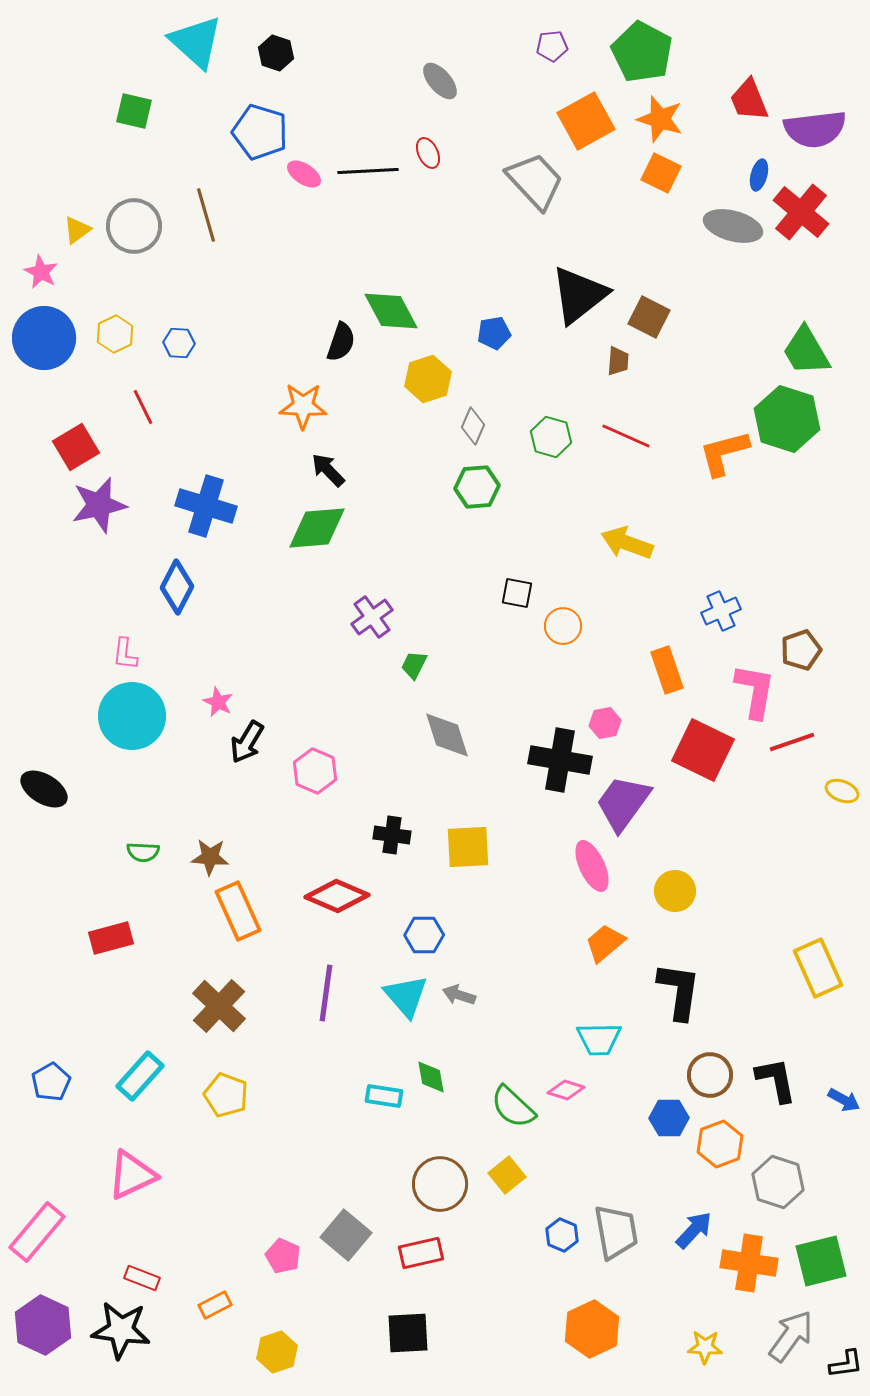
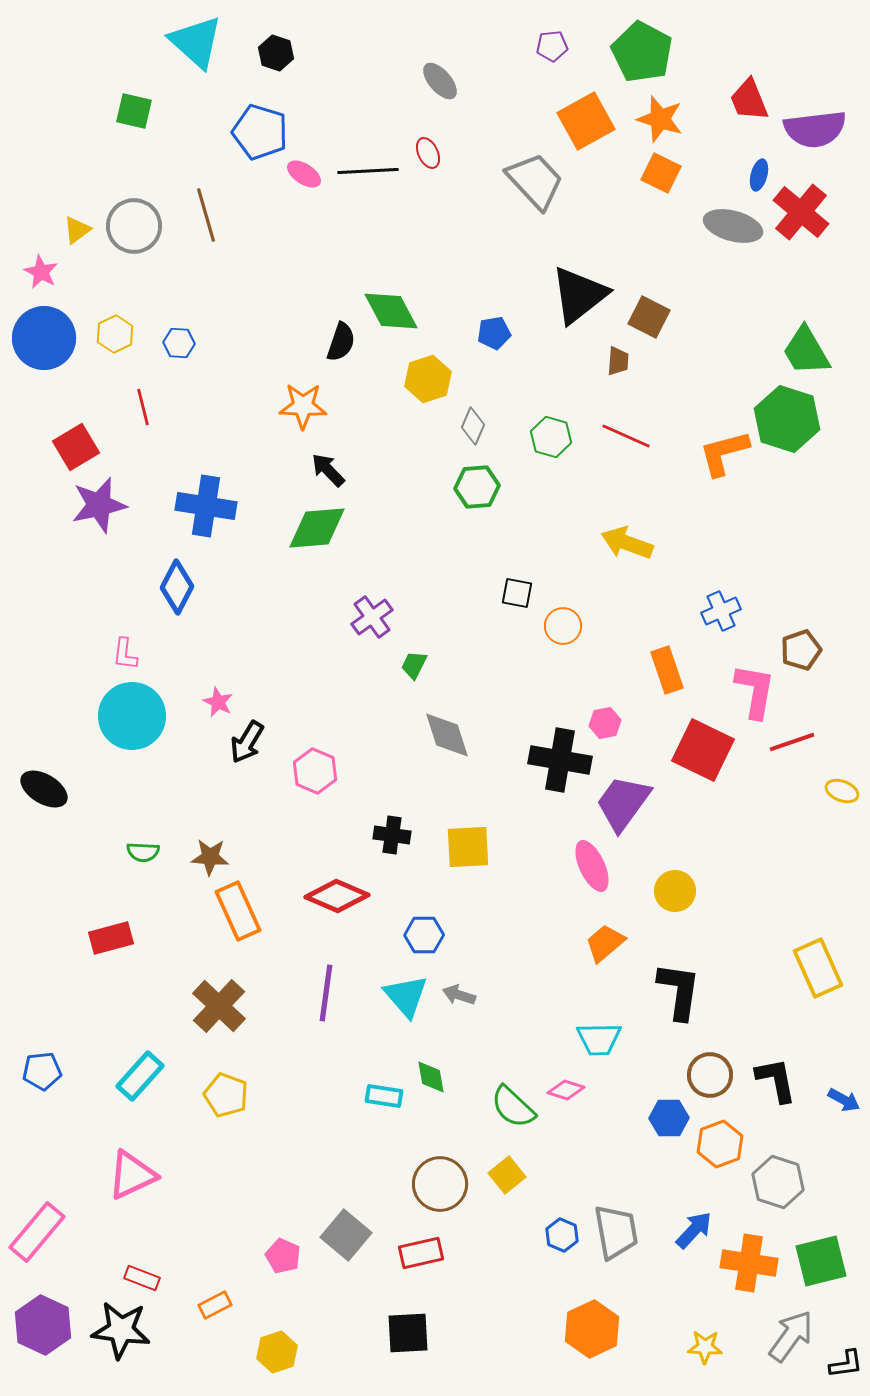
red line at (143, 407): rotated 12 degrees clockwise
blue cross at (206, 506): rotated 8 degrees counterclockwise
blue pentagon at (51, 1082): moved 9 px left, 11 px up; rotated 24 degrees clockwise
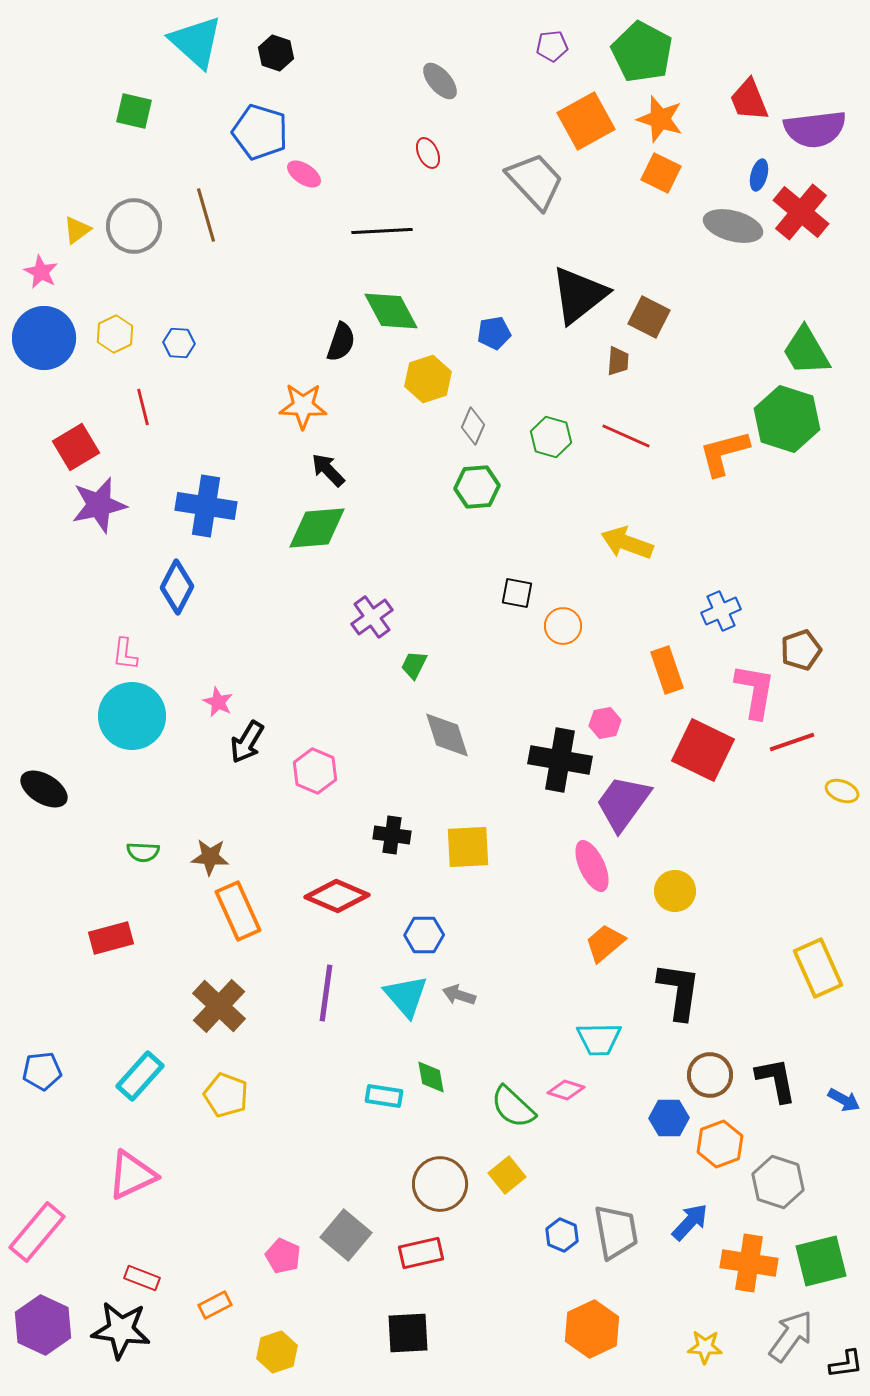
black line at (368, 171): moved 14 px right, 60 px down
blue arrow at (694, 1230): moved 4 px left, 8 px up
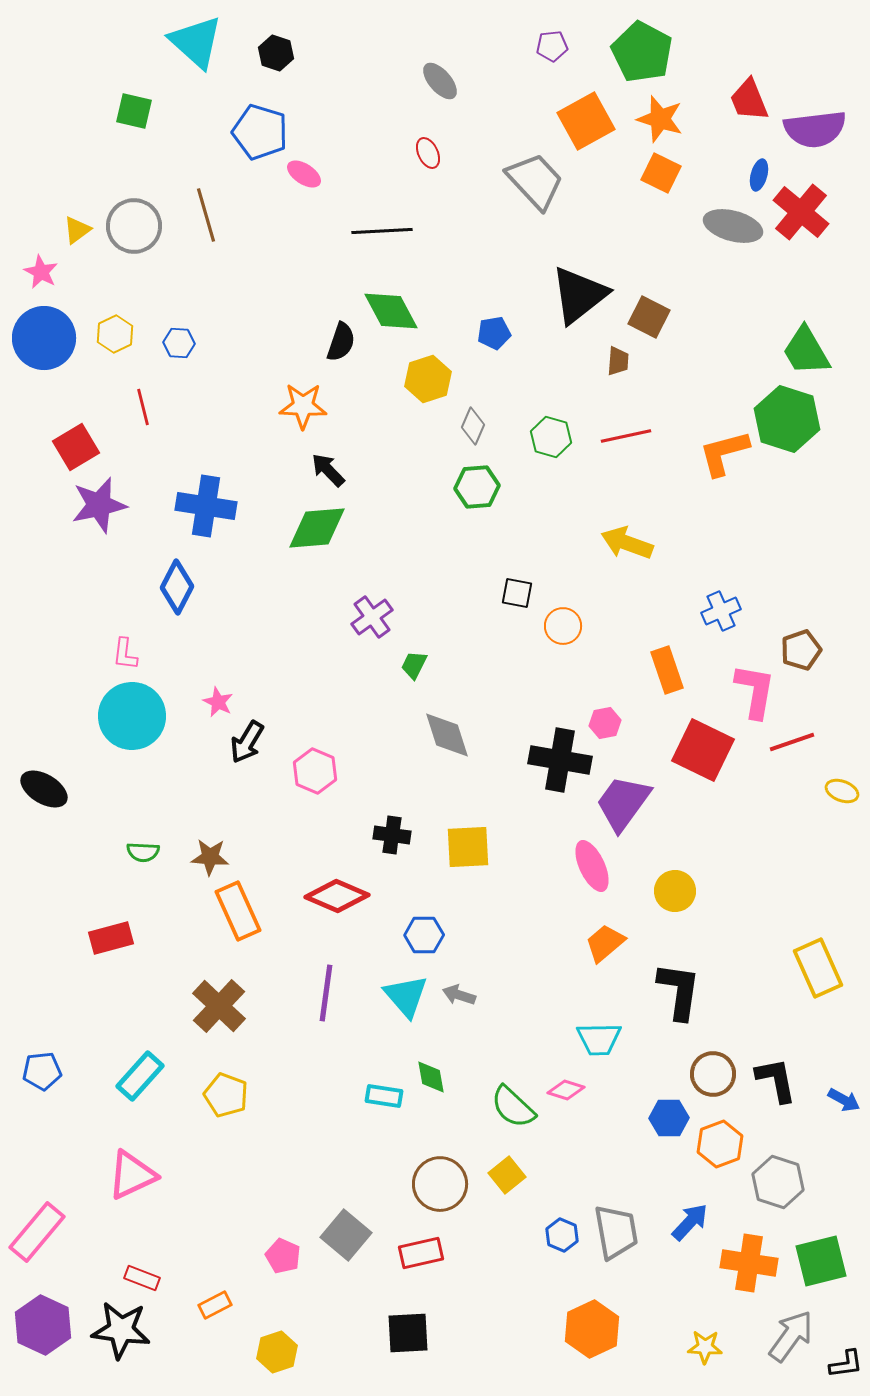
red line at (626, 436): rotated 36 degrees counterclockwise
brown circle at (710, 1075): moved 3 px right, 1 px up
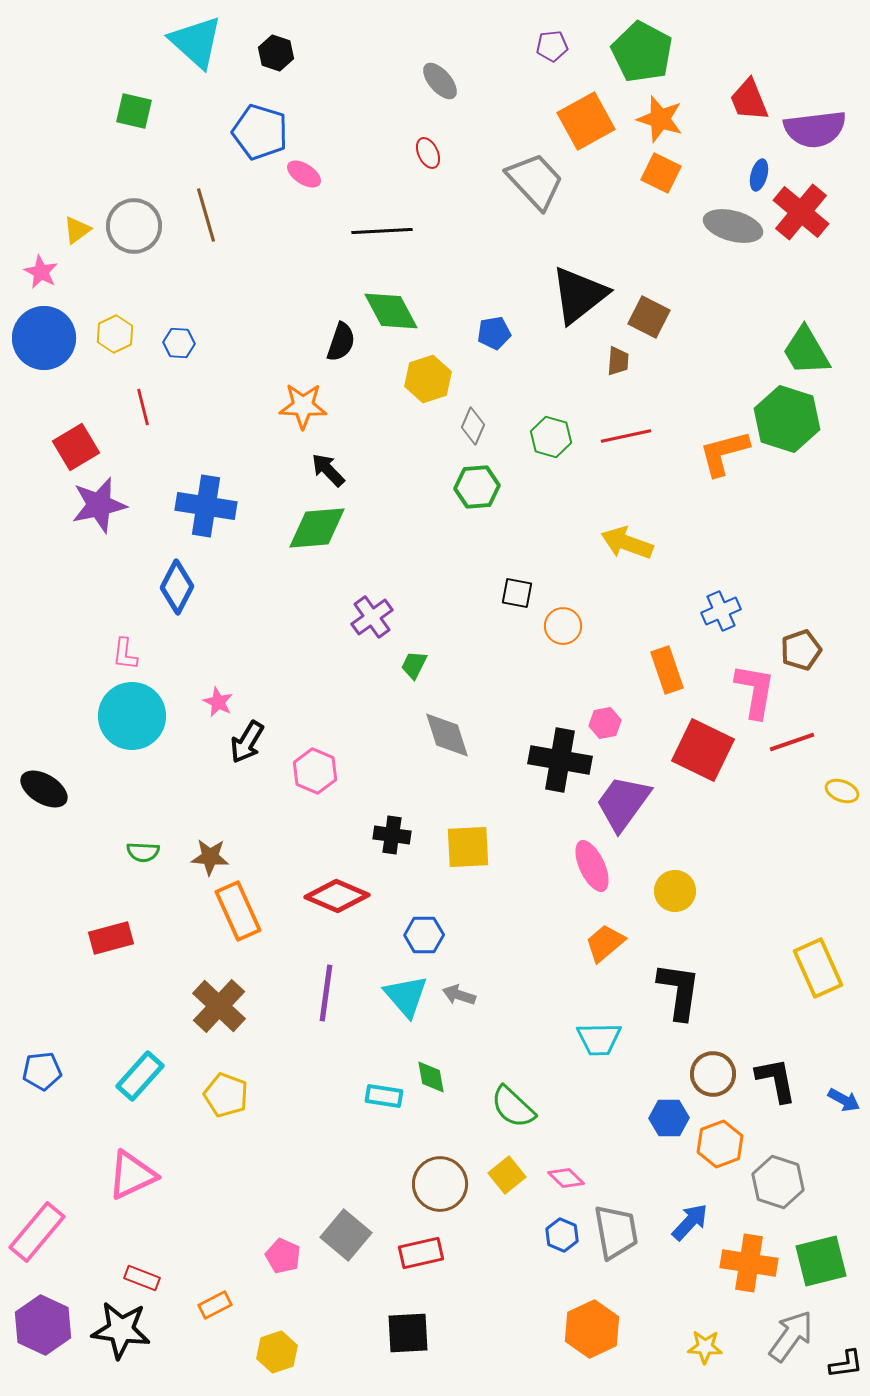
pink diamond at (566, 1090): moved 88 px down; rotated 27 degrees clockwise
